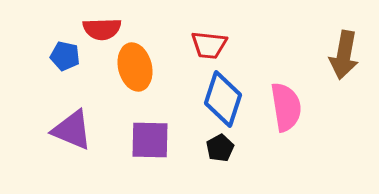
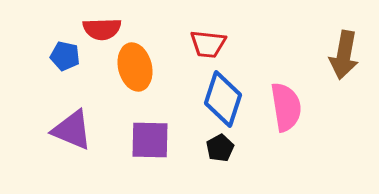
red trapezoid: moved 1 px left, 1 px up
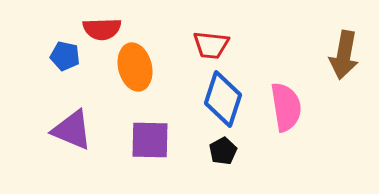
red trapezoid: moved 3 px right, 1 px down
black pentagon: moved 3 px right, 3 px down
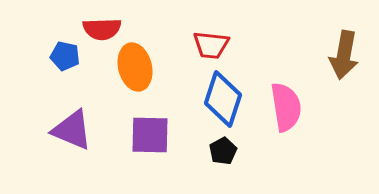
purple square: moved 5 px up
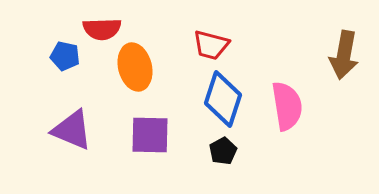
red trapezoid: rotated 9 degrees clockwise
pink semicircle: moved 1 px right, 1 px up
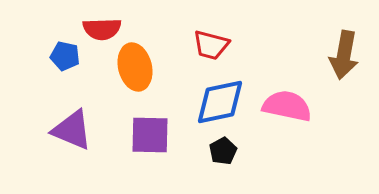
blue diamond: moved 3 px left, 3 px down; rotated 60 degrees clockwise
pink semicircle: rotated 69 degrees counterclockwise
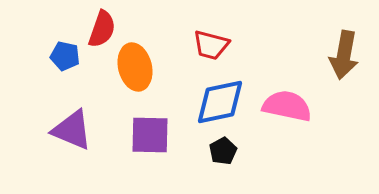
red semicircle: rotated 69 degrees counterclockwise
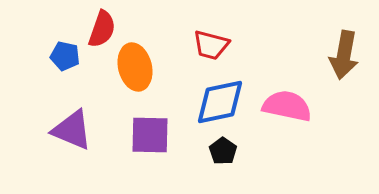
black pentagon: rotated 8 degrees counterclockwise
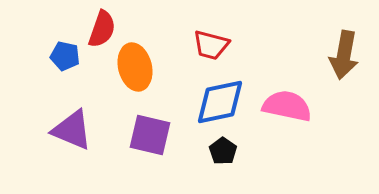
purple square: rotated 12 degrees clockwise
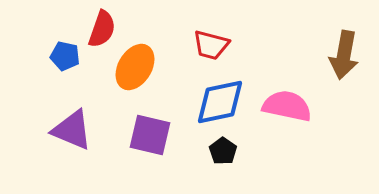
orange ellipse: rotated 45 degrees clockwise
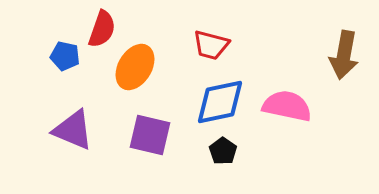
purple triangle: moved 1 px right
